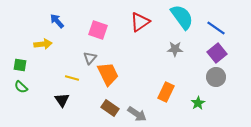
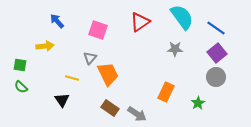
yellow arrow: moved 2 px right, 2 px down
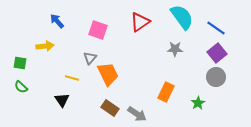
green square: moved 2 px up
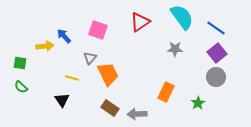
blue arrow: moved 7 px right, 15 px down
gray arrow: rotated 144 degrees clockwise
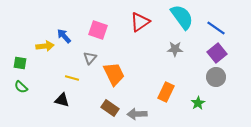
orange trapezoid: moved 6 px right
black triangle: rotated 42 degrees counterclockwise
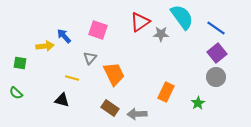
gray star: moved 14 px left, 15 px up
green semicircle: moved 5 px left, 6 px down
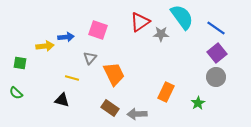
blue arrow: moved 2 px right, 1 px down; rotated 126 degrees clockwise
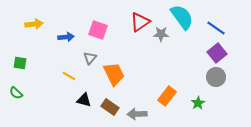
yellow arrow: moved 11 px left, 22 px up
yellow line: moved 3 px left, 2 px up; rotated 16 degrees clockwise
orange rectangle: moved 1 px right, 4 px down; rotated 12 degrees clockwise
black triangle: moved 22 px right
brown rectangle: moved 1 px up
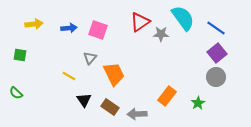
cyan semicircle: moved 1 px right, 1 px down
blue arrow: moved 3 px right, 9 px up
green square: moved 8 px up
black triangle: rotated 42 degrees clockwise
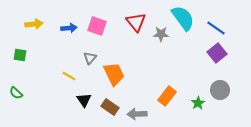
red triangle: moved 4 px left; rotated 35 degrees counterclockwise
pink square: moved 1 px left, 4 px up
gray circle: moved 4 px right, 13 px down
